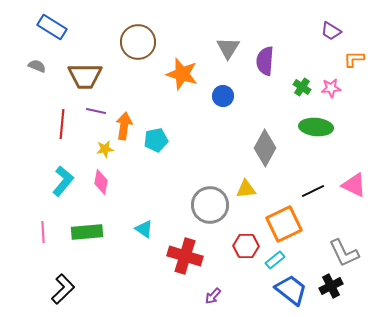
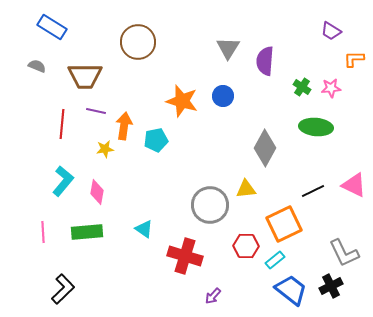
orange star: moved 27 px down
pink diamond: moved 4 px left, 10 px down
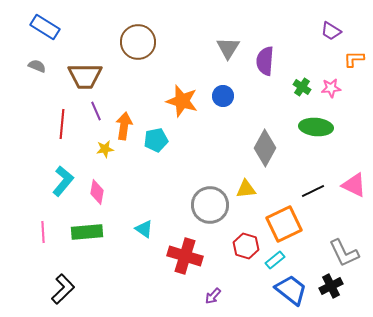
blue rectangle: moved 7 px left
purple line: rotated 54 degrees clockwise
red hexagon: rotated 15 degrees clockwise
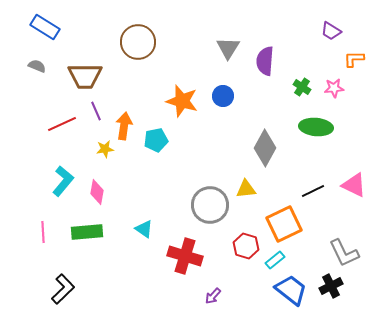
pink star: moved 3 px right
red line: rotated 60 degrees clockwise
